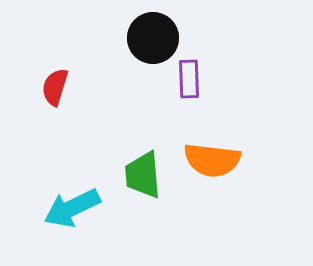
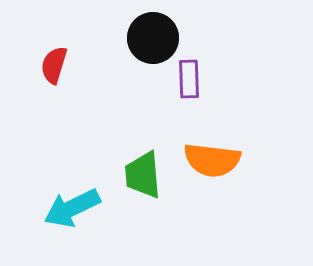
red semicircle: moved 1 px left, 22 px up
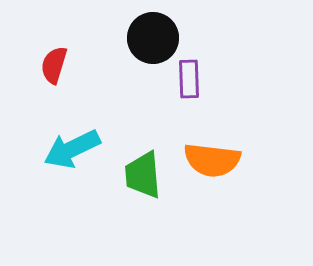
cyan arrow: moved 59 px up
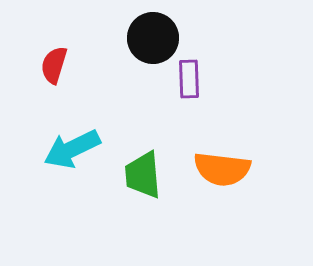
orange semicircle: moved 10 px right, 9 px down
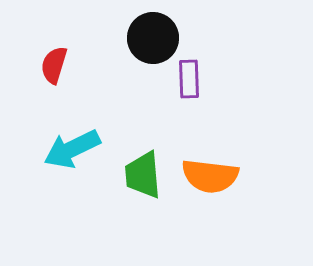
orange semicircle: moved 12 px left, 7 px down
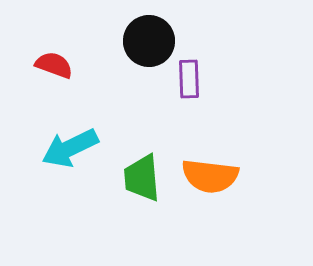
black circle: moved 4 px left, 3 px down
red semicircle: rotated 93 degrees clockwise
cyan arrow: moved 2 px left, 1 px up
green trapezoid: moved 1 px left, 3 px down
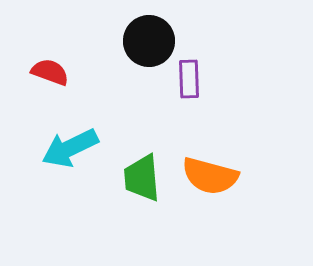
red semicircle: moved 4 px left, 7 px down
orange semicircle: rotated 8 degrees clockwise
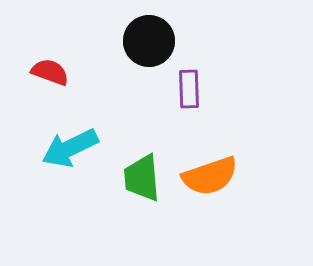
purple rectangle: moved 10 px down
orange semicircle: rotated 34 degrees counterclockwise
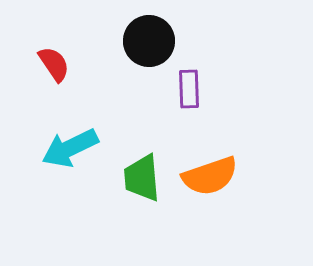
red semicircle: moved 4 px right, 8 px up; rotated 36 degrees clockwise
